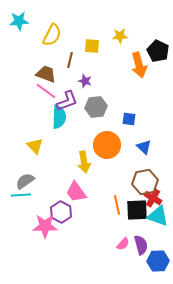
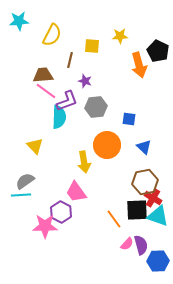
brown trapezoid: moved 3 px left, 1 px down; rotated 25 degrees counterclockwise
orange line: moved 3 px left, 14 px down; rotated 24 degrees counterclockwise
pink semicircle: moved 4 px right
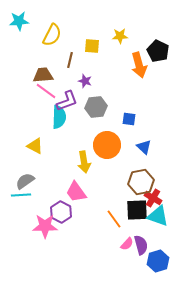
yellow triangle: rotated 18 degrees counterclockwise
brown hexagon: moved 4 px left
blue hexagon: rotated 15 degrees counterclockwise
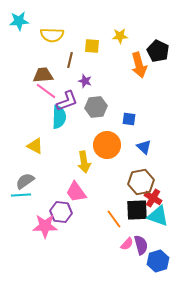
yellow semicircle: rotated 65 degrees clockwise
purple hexagon: rotated 20 degrees counterclockwise
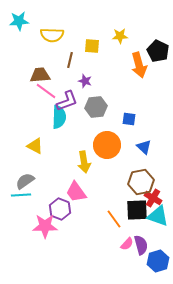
brown trapezoid: moved 3 px left
purple hexagon: moved 1 px left, 3 px up; rotated 15 degrees clockwise
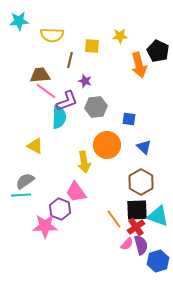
brown hexagon: rotated 20 degrees counterclockwise
red cross: moved 17 px left, 29 px down; rotated 24 degrees clockwise
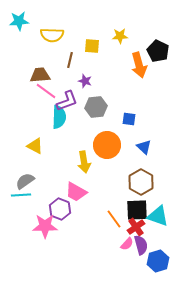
pink trapezoid: rotated 25 degrees counterclockwise
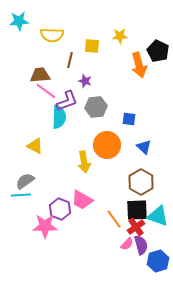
pink trapezoid: moved 6 px right, 8 px down
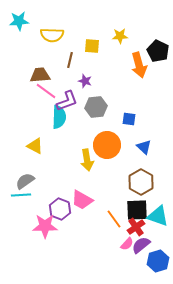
yellow arrow: moved 3 px right, 2 px up
purple semicircle: rotated 114 degrees counterclockwise
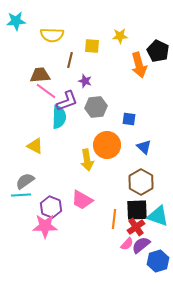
cyan star: moved 3 px left
purple hexagon: moved 9 px left, 2 px up
orange line: rotated 42 degrees clockwise
